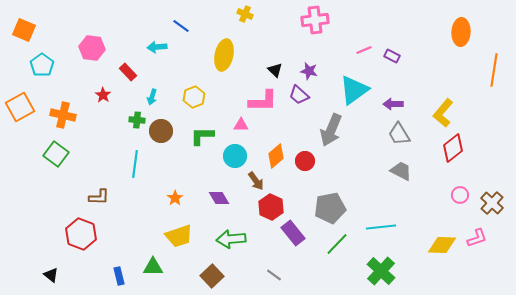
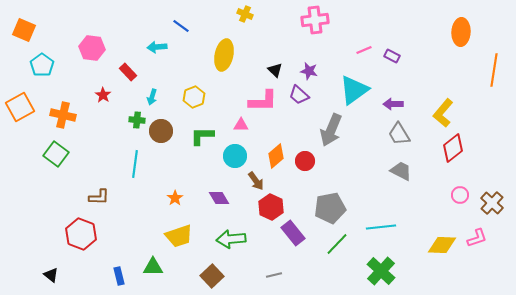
gray line at (274, 275): rotated 49 degrees counterclockwise
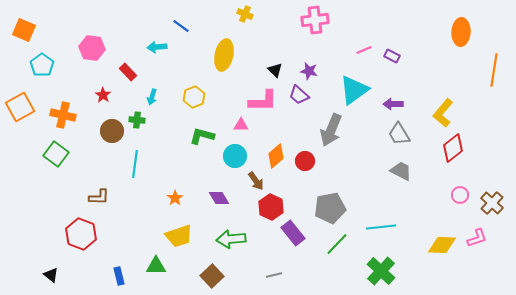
brown circle at (161, 131): moved 49 px left
green L-shape at (202, 136): rotated 15 degrees clockwise
green triangle at (153, 267): moved 3 px right, 1 px up
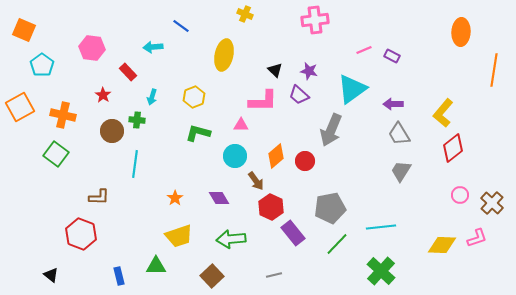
cyan arrow at (157, 47): moved 4 px left
cyan triangle at (354, 90): moved 2 px left, 1 px up
green L-shape at (202, 136): moved 4 px left, 3 px up
gray trapezoid at (401, 171): rotated 85 degrees counterclockwise
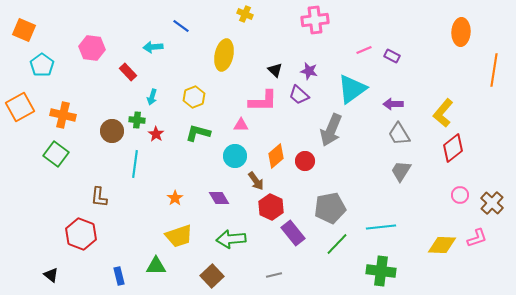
red star at (103, 95): moved 53 px right, 39 px down
brown L-shape at (99, 197): rotated 95 degrees clockwise
green cross at (381, 271): rotated 36 degrees counterclockwise
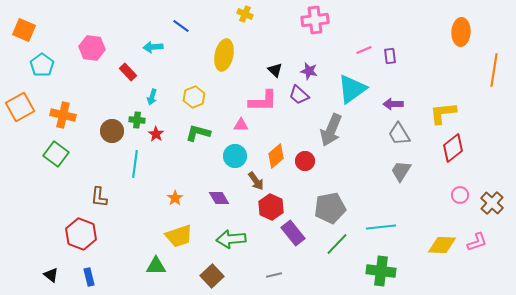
purple rectangle at (392, 56): moved 2 px left; rotated 56 degrees clockwise
yellow L-shape at (443, 113): rotated 44 degrees clockwise
pink L-shape at (477, 238): moved 4 px down
blue rectangle at (119, 276): moved 30 px left, 1 px down
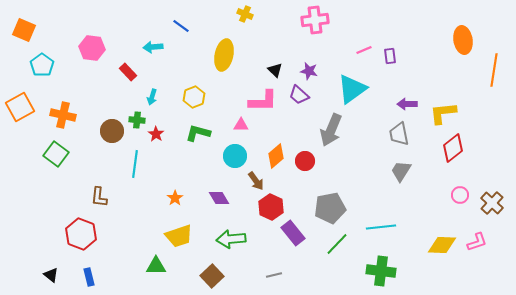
orange ellipse at (461, 32): moved 2 px right, 8 px down; rotated 12 degrees counterclockwise
purple arrow at (393, 104): moved 14 px right
gray trapezoid at (399, 134): rotated 20 degrees clockwise
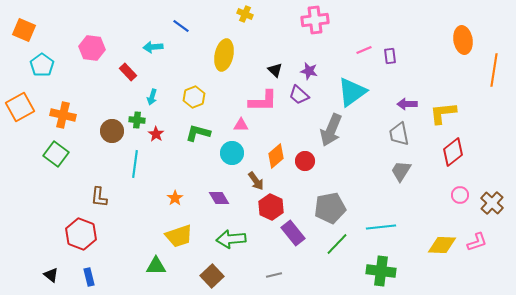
cyan triangle at (352, 89): moved 3 px down
red diamond at (453, 148): moved 4 px down
cyan circle at (235, 156): moved 3 px left, 3 px up
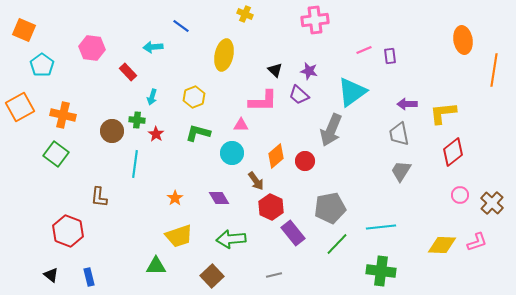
red hexagon at (81, 234): moved 13 px left, 3 px up
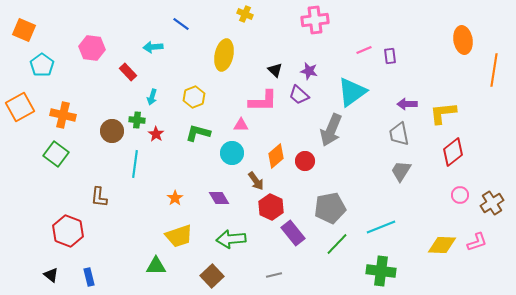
blue line at (181, 26): moved 2 px up
brown cross at (492, 203): rotated 15 degrees clockwise
cyan line at (381, 227): rotated 16 degrees counterclockwise
